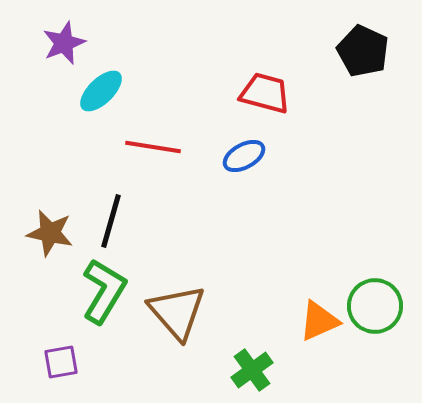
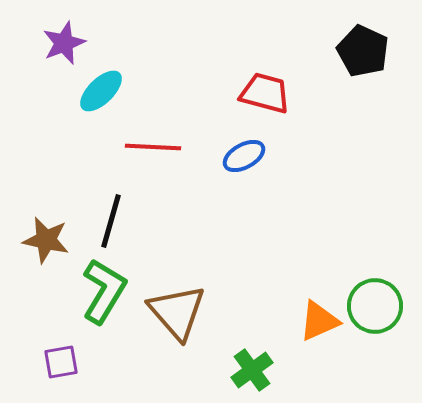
red line: rotated 6 degrees counterclockwise
brown star: moved 4 px left, 7 px down
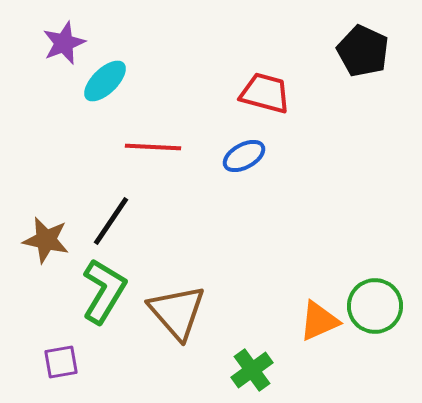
cyan ellipse: moved 4 px right, 10 px up
black line: rotated 18 degrees clockwise
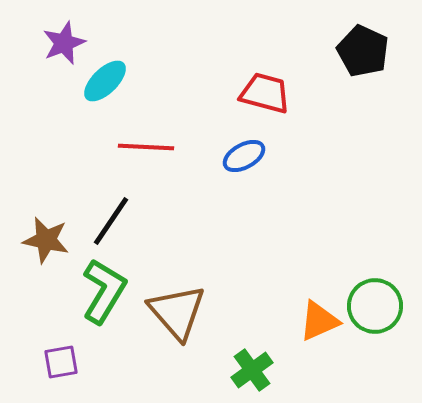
red line: moved 7 px left
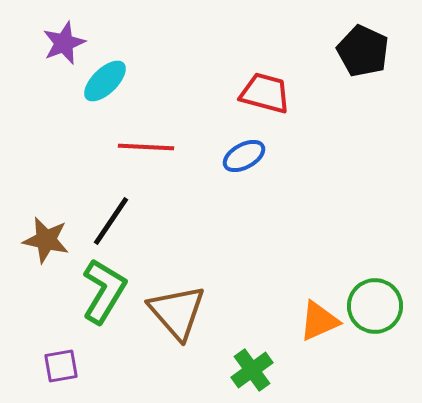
purple square: moved 4 px down
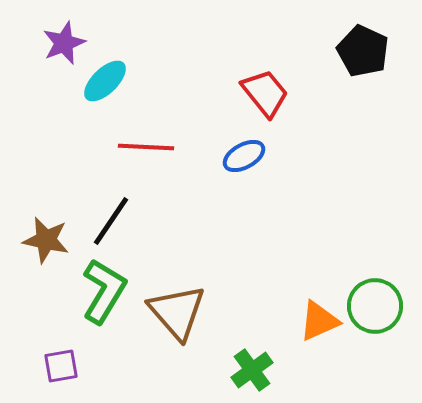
red trapezoid: rotated 36 degrees clockwise
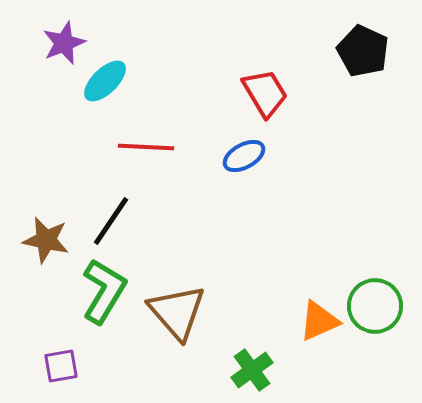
red trapezoid: rotated 8 degrees clockwise
